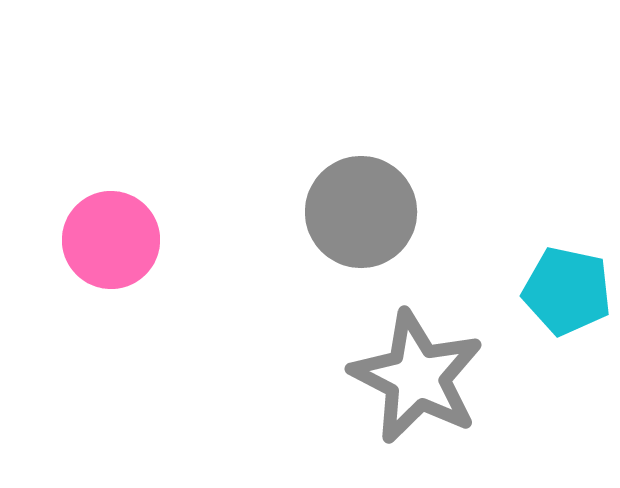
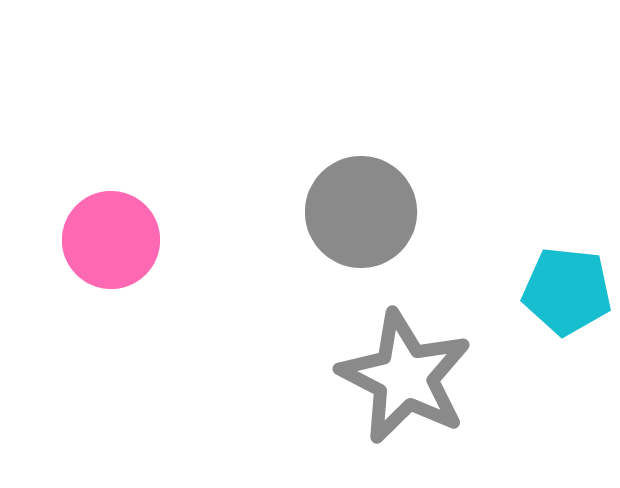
cyan pentagon: rotated 6 degrees counterclockwise
gray star: moved 12 px left
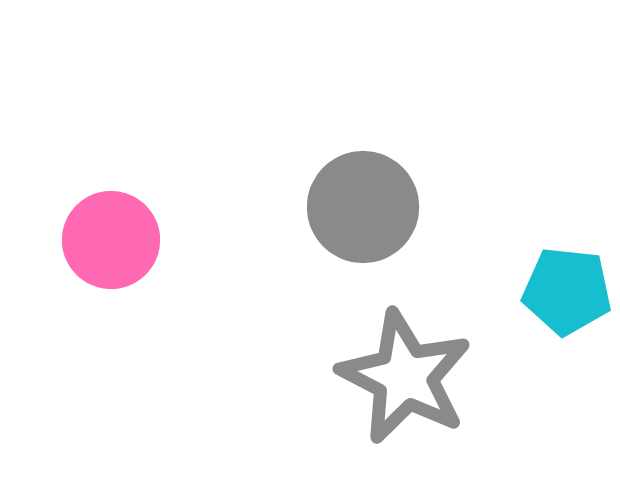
gray circle: moved 2 px right, 5 px up
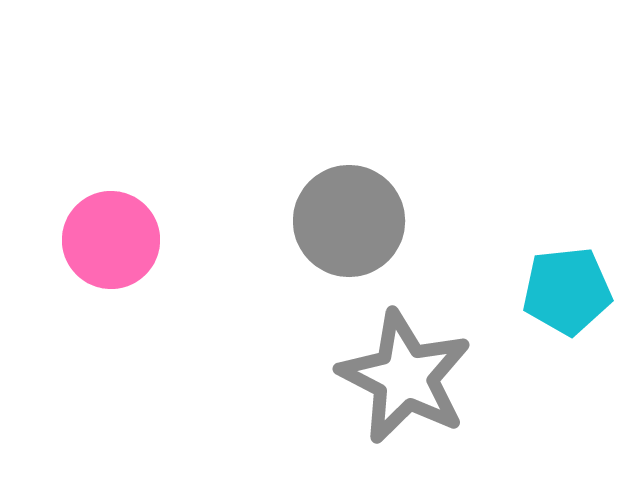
gray circle: moved 14 px left, 14 px down
cyan pentagon: rotated 12 degrees counterclockwise
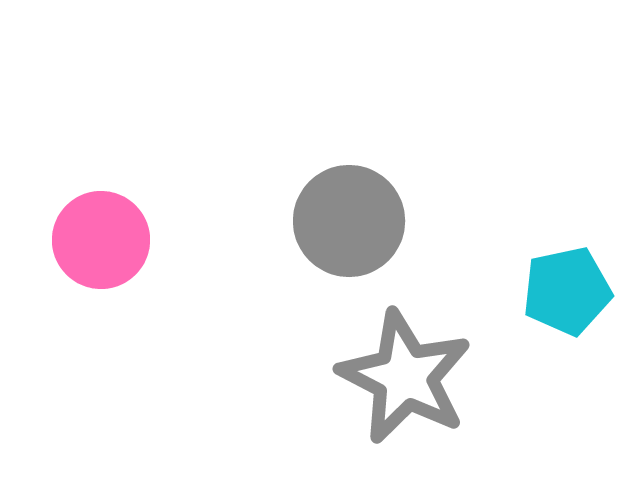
pink circle: moved 10 px left
cyan pentagon: rotated 6 degrees counterclockwise
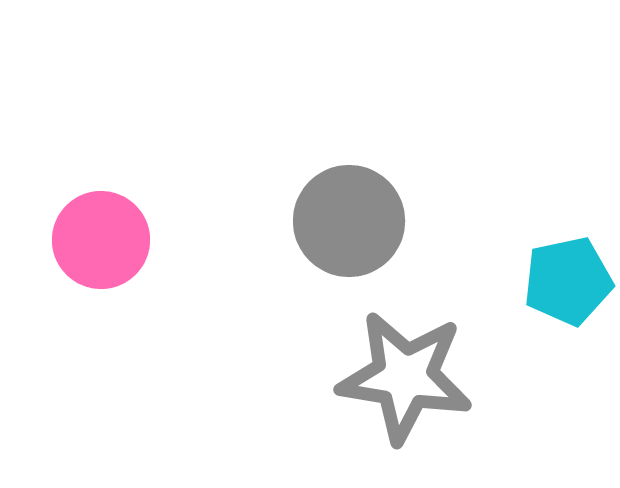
cyan pentagon: moved 1 px right, 10 px up
gray star: rotated 18 degrees counterclockwise
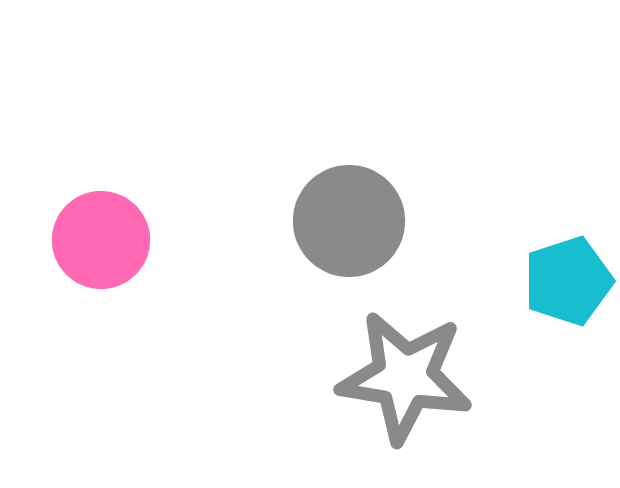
cyan pentagon: rotated 6 degrees counterclockwise
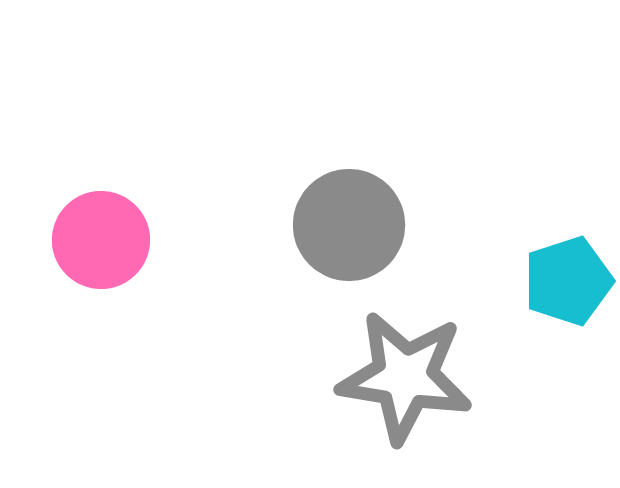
gray circle: moved 4 px down
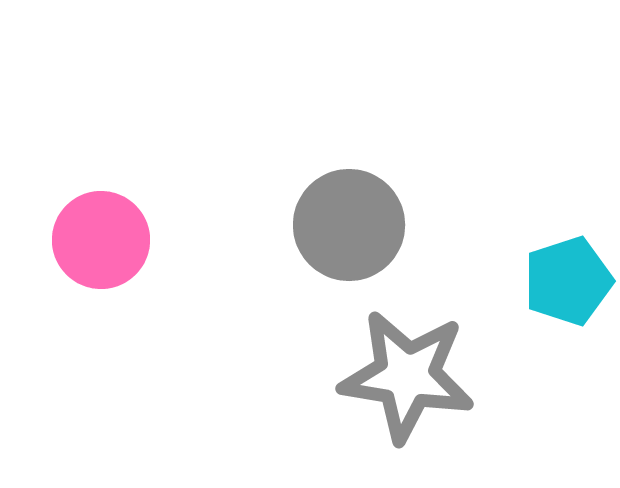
gray star: moved 2 px right, 1 px up
